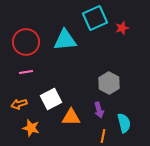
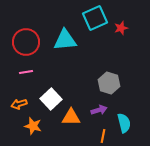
red star: moved 1 px left
gray hexagon: rotated 10 degrees counterclockwise
white square: rotated 15 degrees counterclockwise
purple arrow: rotated 91 degrees counterclockwise
orange star: moved 2 px right, 2 px up
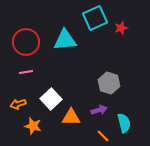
orange arrow: moved 1 px left
orange line: rotated 56 degrees counterclockwise
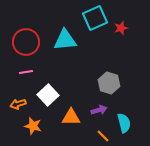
white square: moved 3 px left, 4 px up
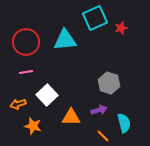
white square: moved 1 px left
